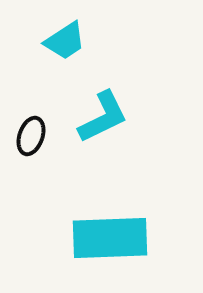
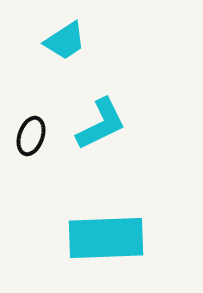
cyan L-shape: moved 2 px left, 7 px down
cyan rectangle: moved 4 px left
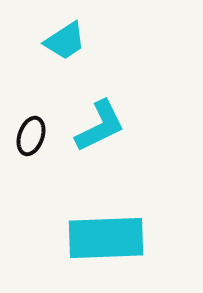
cyan L-shape: moved 1 px left, 2 px down
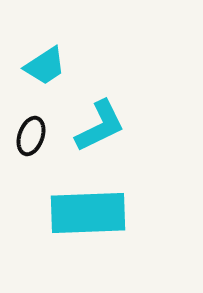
cyan trapezoid: moved 20 px left, 25 px down
cyan rectangle: moved 18 px left, 25 px up
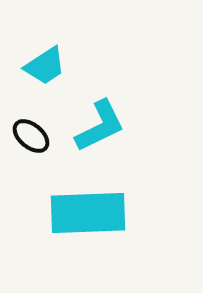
black ellipse: rotated 69 degrees counterclockwise
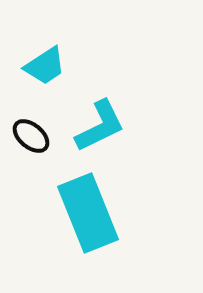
cyan rectangle: rotated 70 degrees clockwise
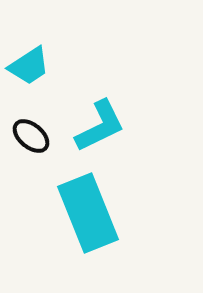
cyan trapezoid: moved 16 px left
